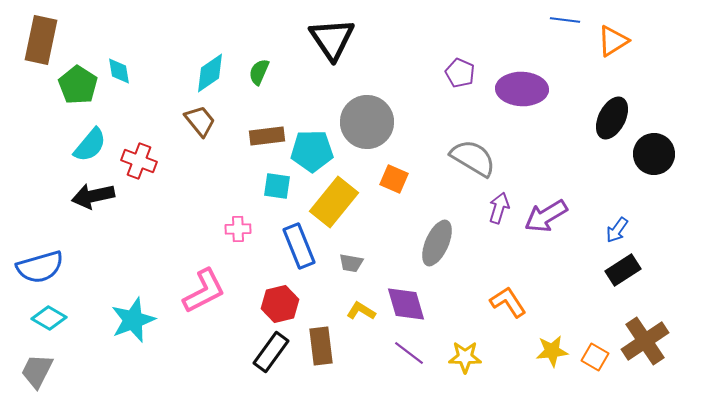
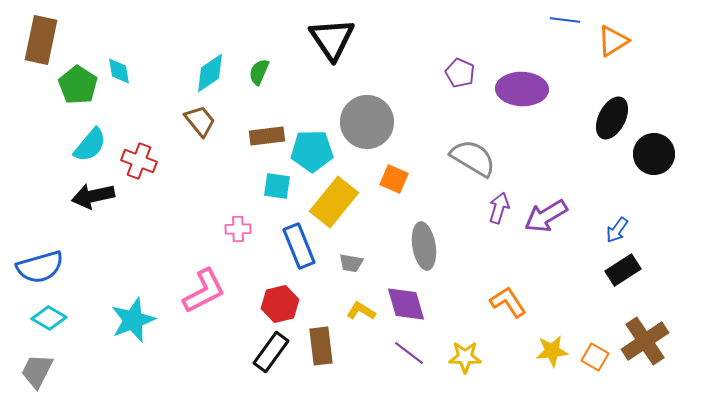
gray ellipse at (437, 243): moved 13 px left, 3 px down; rotated 33 degrees counterclockwise
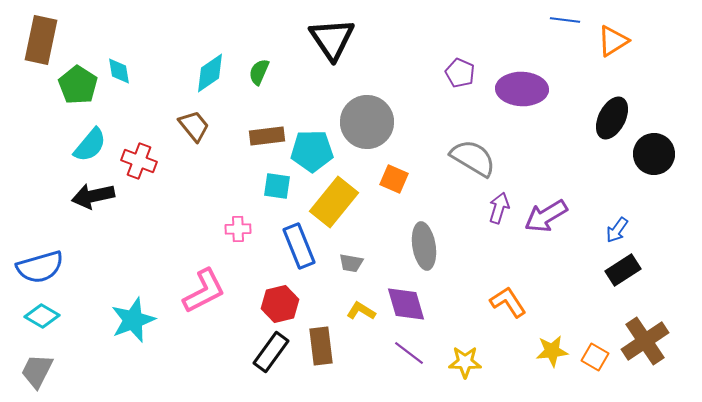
brown trapezoid at (200, 121): moved 6 px left, 5 px down
cyan diamond at (49, 318): moved 7 px left, 2 px up
yellow star at (465, 357): moved 5 px down
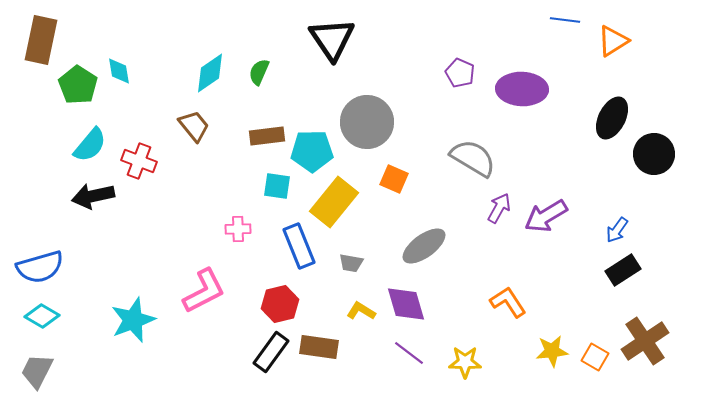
purple arrow at (499, 208): rotated 12 degrees clockwise
gray ellipse at (424, 246): rotated 63 degrees clockwise
brown rectangle at (321, 346): moved 2 px left, 1 px down; rotated 75 degrees counterclockwise
